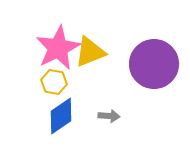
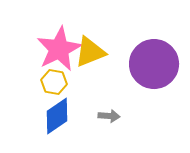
pink star: moved 1 px right, 1 px down
blue diamond: moved 4 px left
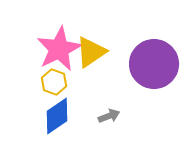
yellow triangle: moved 1 px right; rotated 12 degrees counterclockwise
yellow hexagon: rotated 10 degrees clockwise
gray arrow: rotated 25 degrees counterclockwise
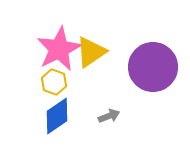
purple circle: moved 1 px left, 3 px down
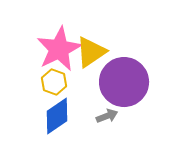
purple circle: moved 29 px left, 15 px down
gray arrow: moved 2 px left
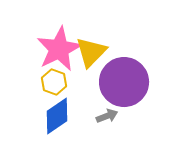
yellow triangle: rotated 12 degrees counterclockwise
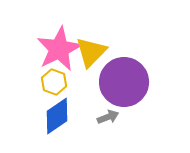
gray arrow: moved 1 px right, 1 px down
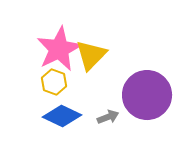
yellow triangle: moved 3 px down
purple circle: moved 23 px right, 13 px down
blue diamond: moved 5 px right; rotated 60 degrees clockwise
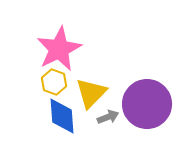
yellow triangle: moved 38 px down
purple circle: moved 9 px down
blue diamond: rotated 60 degrees clockwise
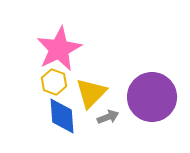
purple circle: moved 5 px right, 7 px up
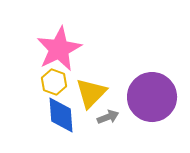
blue diamond: moved 1 px left, 1 px up
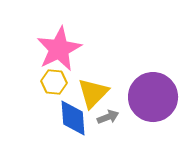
yellow hexagon: rotated 15 degrees counterclockwise
yellow triangle: moved 2 px right
purple circle: moved 1 px right
blue diamond: moved 12 px right, 3 px down
